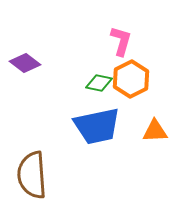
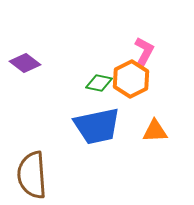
pink L-shape: moved 23 px right, 11 px down; rotated 12 degrees clockwise
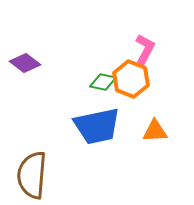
pink L-shape: moved 1 px right, 3 px up
orange hexagon: rotated 12 degrees counterclockwise
green diamond: moved 4 px right, 1 px up
brown semicircle: rotated 9 degrees clockwise
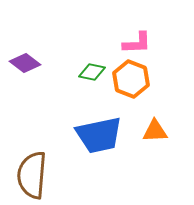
pink L-shape: moved 8 px left, 6 px up; rotated 60 degrees clockwise
green diamond: moved 11 px left, 10 px up
blue trapezoid: moved 2 px right, 9 px down
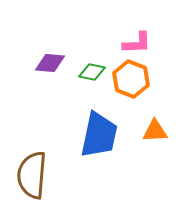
purple diamond: moved 25 px right; rotated 32 degrees counterclockwise
blue trapezoid: rotated 66 degrees counterclockwise
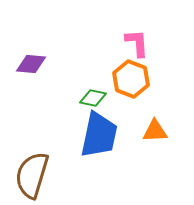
pink L-shape: rotated 92 degrees counterclockwise
purple diamond: moved 19 px left, 1 px down
green diamond: moved 1 px right, 26 px down
brown semicircle: rotated 12 degrees clockwise
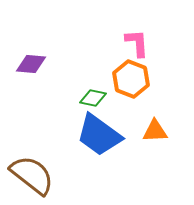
blue trapezoid: rotated 114 degrees clockwise
brown semicircle: rotated 111 degrees clockwise
